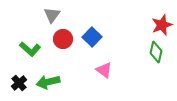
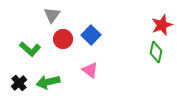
blue square: moved 1 px left, 2 px up
pink triangle: moved 14 px left
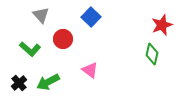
gray triangle: moved 11 px left; rotated 18 degrees counterclockwise
blue square: moved 18 px up
green diamond: moved 4 px left, 2 px down
green arrow: rotated 15 degrees counterclockwise
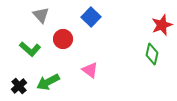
black cross: moved 3 px down
